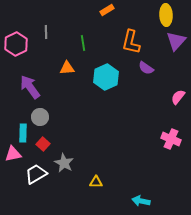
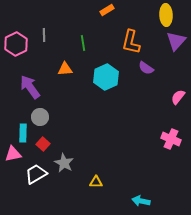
gray line: moved 2 px left, 3 px down
orange triangle: moved 2 px left, 1 px down
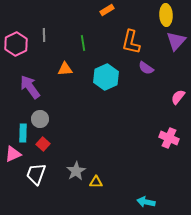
gray circle: moved 2 px down
pink cross: moved 2 px left, 1 px up
pink triangle: rotated 12 degrees counterclockwise
gray star: moved 12 px right, 8 px down; rotated 12 degrees clockwise
white trapezoid: rotated 40 degrees counterclockwise
cyan arrow: moved 5 px right, 1 px down
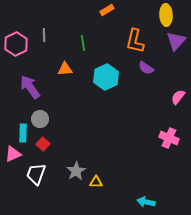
orange L-shape: moved 4 px right, 1 px up
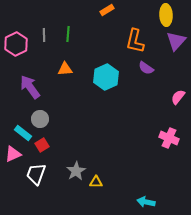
green line: moved 15 px left, 9 px up; rotated 14 degrees clockwise
cyan rectangle: rotated 54 degrees counterclockwise
red square: moved 1 px left, 1 px down; rotated 16 degrees clockwise
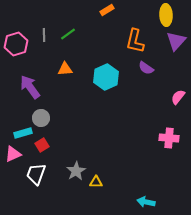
green line: rotated 49 degrees clockwise
pink hexagon: rotated 10 degrees clockwise
gray circle: moved 1 px right, 1 px up
cyan rectangle: rotated 54 degrees counterclockwise
pink cross: rotated 18 degrees counterclockwise
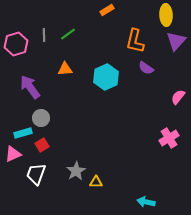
pink cross: rotated 36 degrees counterclockwise
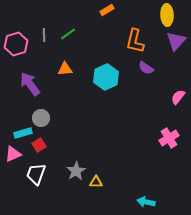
yellow ellipse: moved 1 px right
purple arrow: moved 3 px up
red square: moved 3 px left
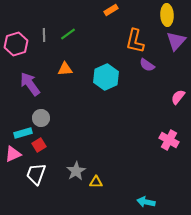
orange rectangle: moved 4 px right
purple semicircle: moved 1 px right, 3 px up
pink cross: moved 2 px down; rotated 30 degrees counterclockwise
